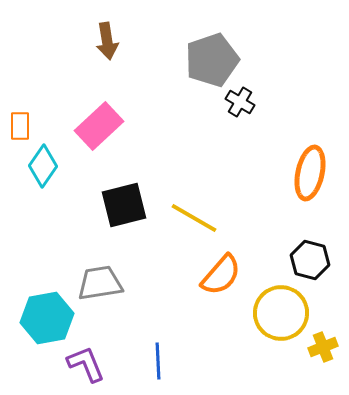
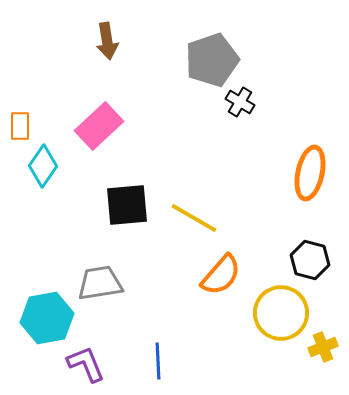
black square: moved 3 px right; rotated 9 degrees clockwise
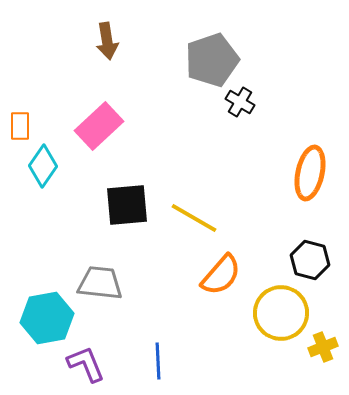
gray trapezoid: rotated 15 degrees clockwise
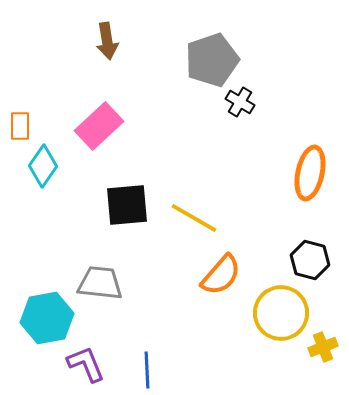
blue line: moved 11 px left, 9 px down
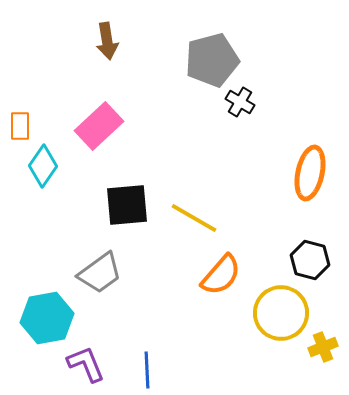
gray pentagon: rotated 4 degrees clockwise
gray trapezoid: moved 10 px up; rotated 138 degrees clockwise
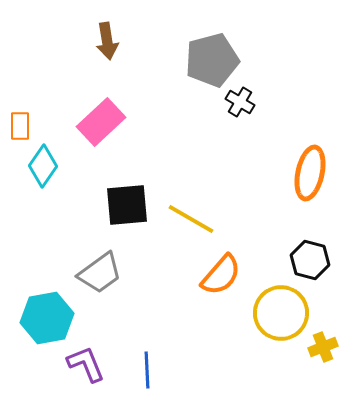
pink rectangle: moved 2 px right, 4 px up
yellow line: moved 3 px left, 1 px down
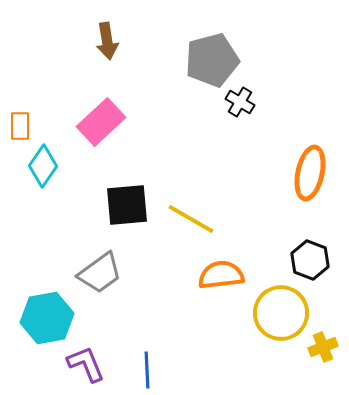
black hexagon: rotated 6 degrees clockwise
orange semicircle: rotated 138 degrees counterclockwise
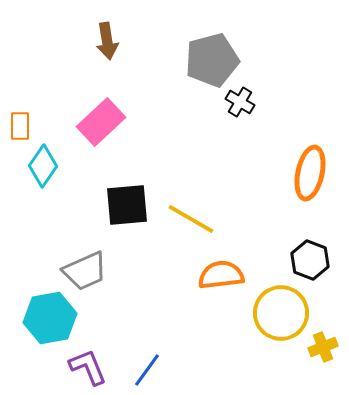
gray trapezoid: moved 15 px left, 2 px up; rotated 12 degrees clockwise
cyan hexagon: moved 3 px right
purple L-shape: moved 2 px right, 3 px down
blue line: rotated 39 degrees clockwise
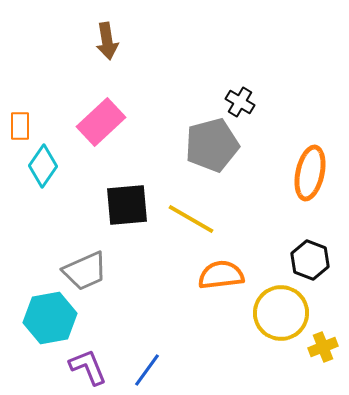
gray pentagon: moved 85 px down
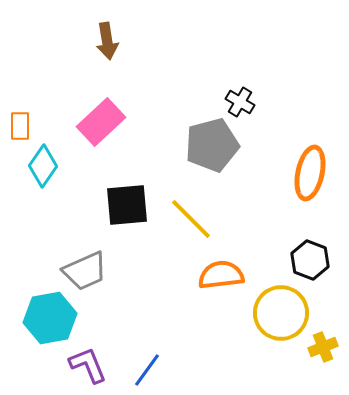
yellow line: rotated 15 degrees clockwise
purple L-shape: moved 2 px up
